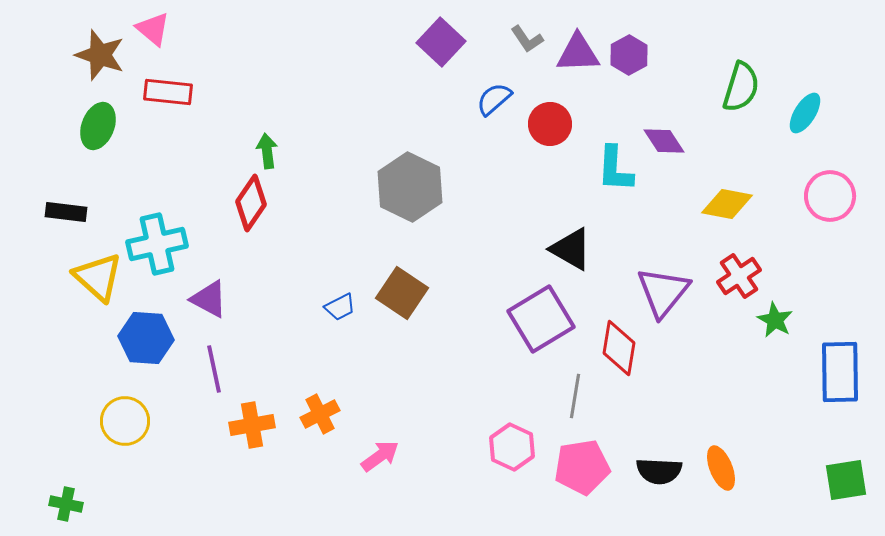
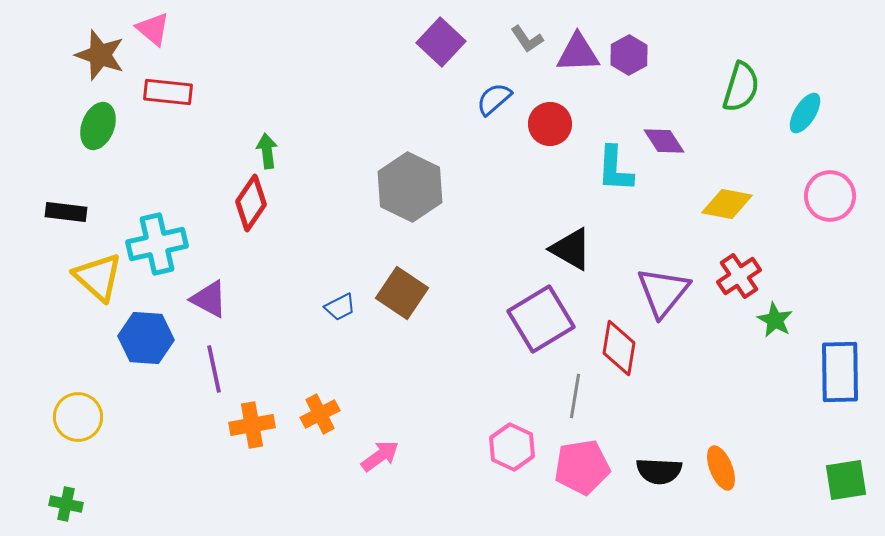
yellow circle at (125, 421): moved 47 px left, 4 px up
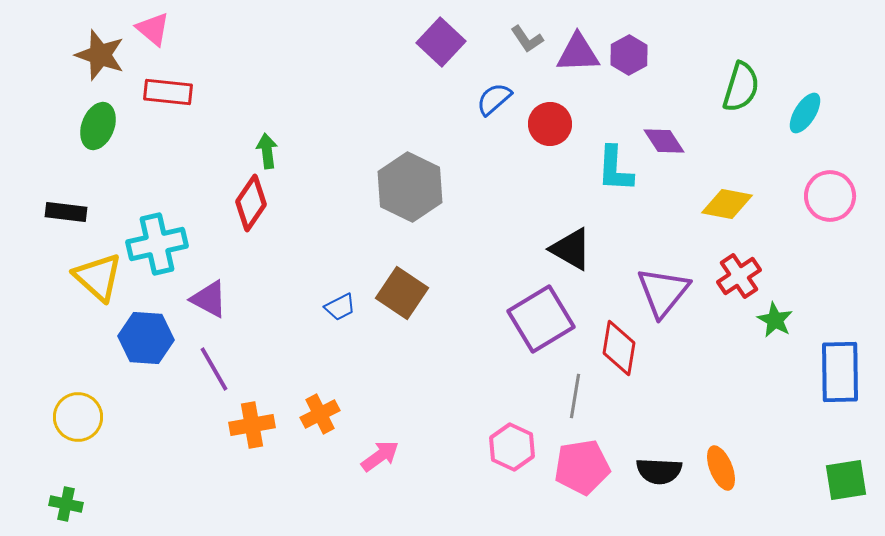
purple line at (214, 369): rotated 18 degrees counterclockwise
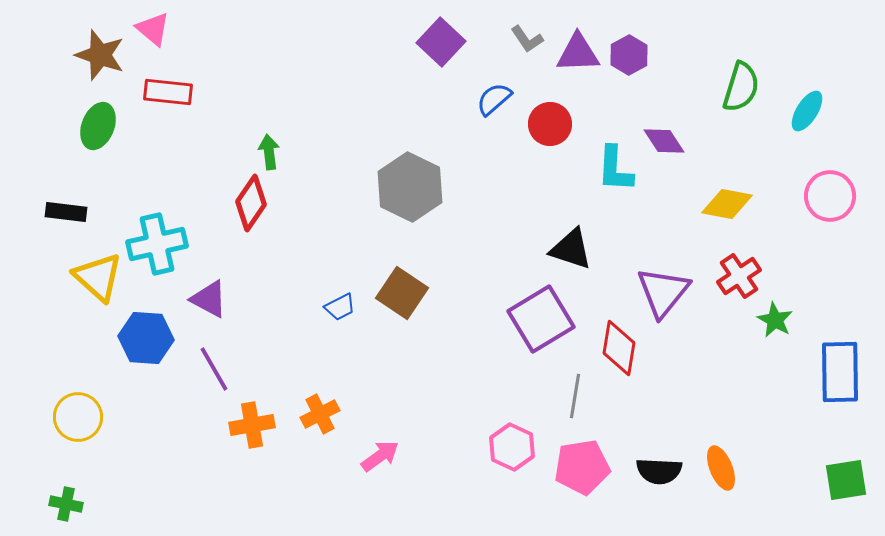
cyan ellipse at (805, 113): moved 2 px right, 2 px up
green arrow at (267, 151): moved 2 px right, 1 px down
black triangle at (571, 249): rotated 12 degrees counterclockwise
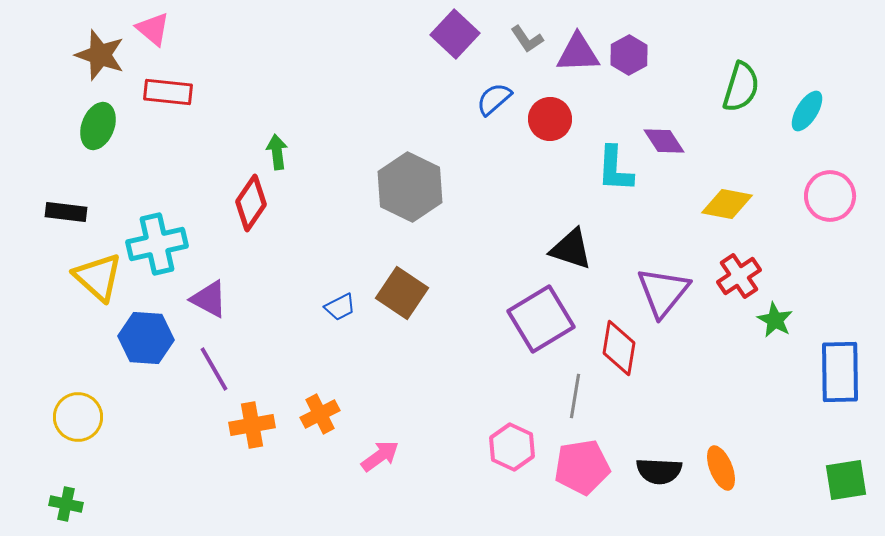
purple square at (441, 42): moved 14 px right, 8 px up
red circle at (550, 124): moved 5 px up
green arrow at (269, 152): moved 8 px right
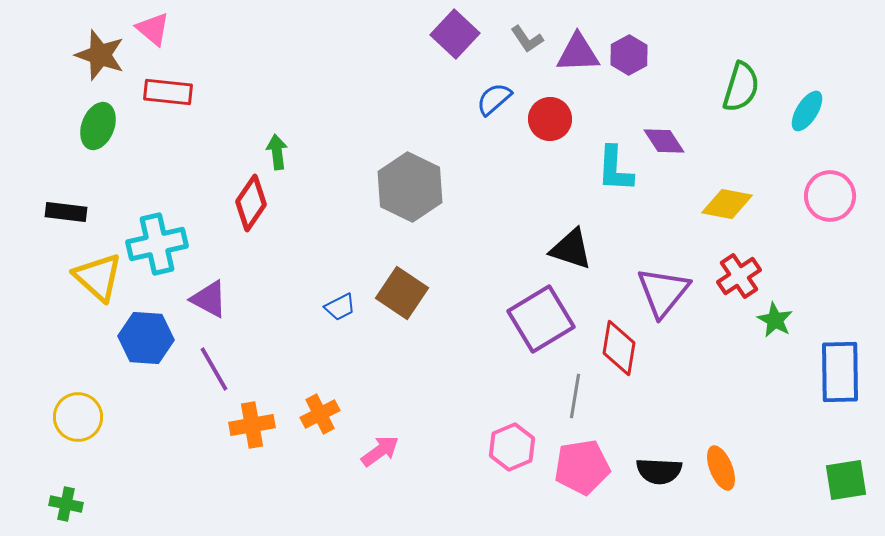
pink hexagon at (512, 447): rotated 12 degrees clockwise
pink arrow at (380, 456): moved 5 px up
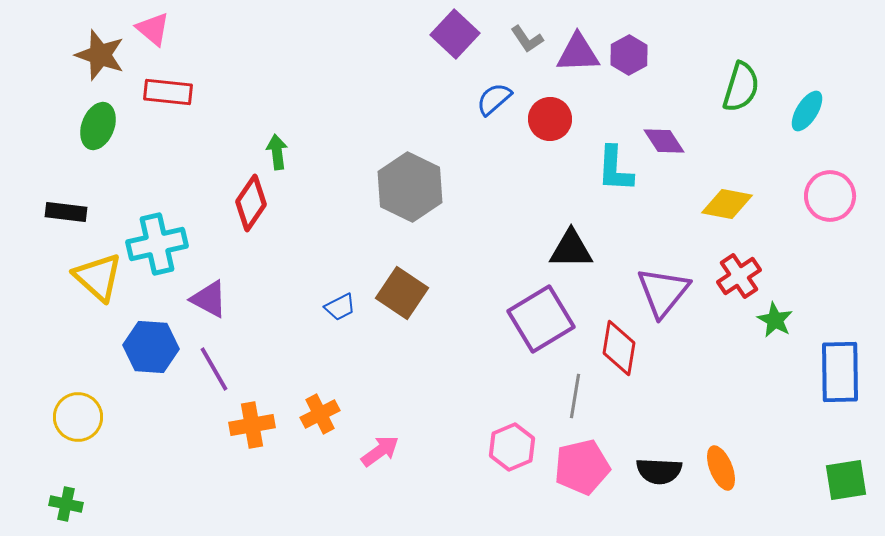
black triangle at (571, 249): rotated 18 degrees counterclockwise
blue hexagon at (146, 338): moved 5 px right, 9 px down
pink pentagon at (582, 467): rotated 4 degrees counterclockwise
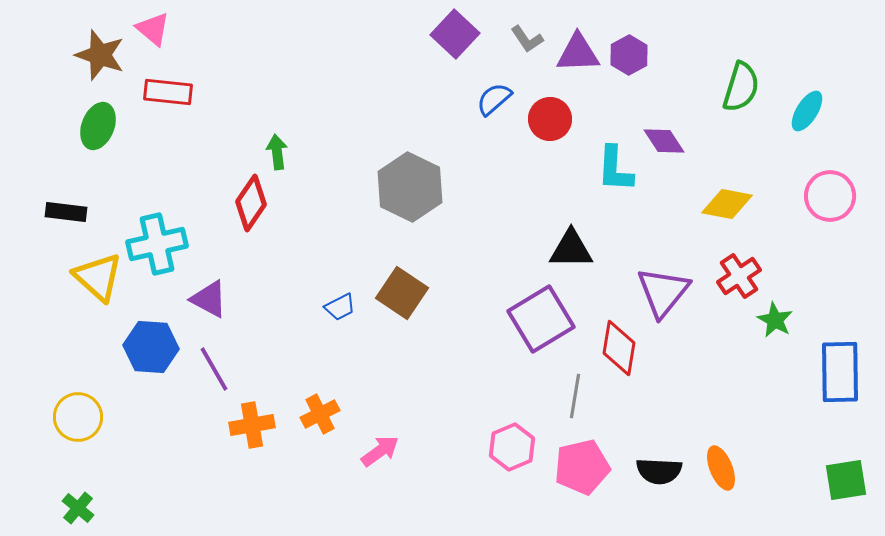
green cross at (66, 504): moved 12 px right, 4 px down; rotated 28 degrees clockwise
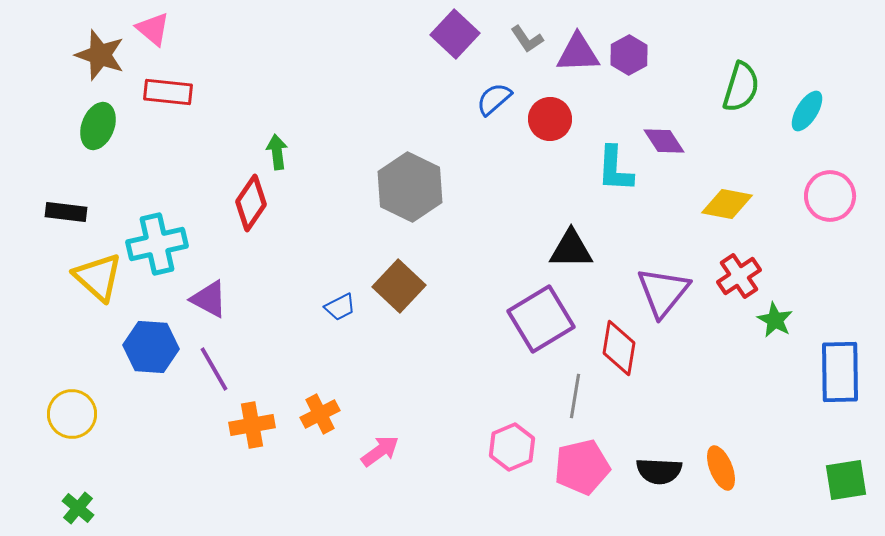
brown square at (402, 293): moved 3 px left, 7 px up; rotated 9 degrees clockwise
yellow circle at (78, 417): moved 6 px left, 3 px up
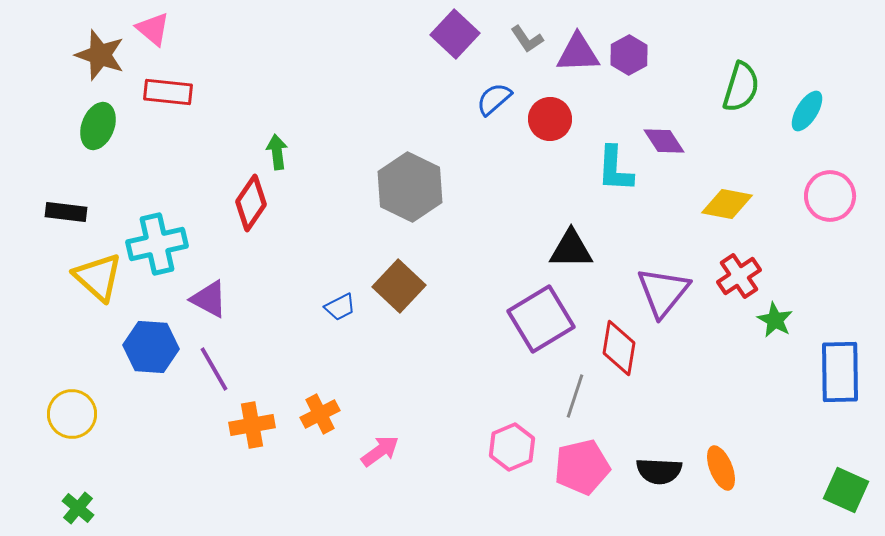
gray line at (575, 396): rotated 9 degrees clockwise
green square at (846, 480): moved 10 px down; rotated 33 degrees clockwise
